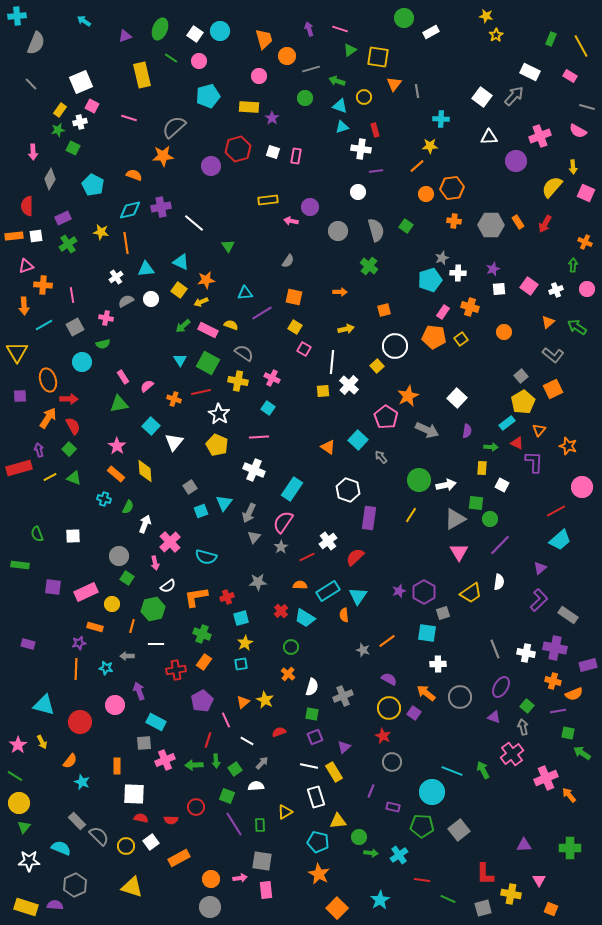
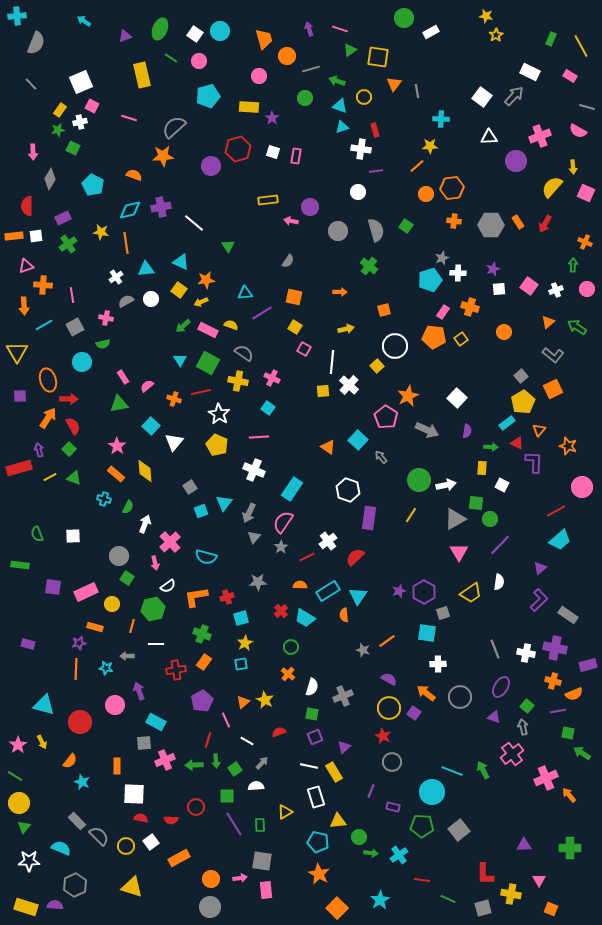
green square at (227, 796): rotated 21 degrees counterclockwise
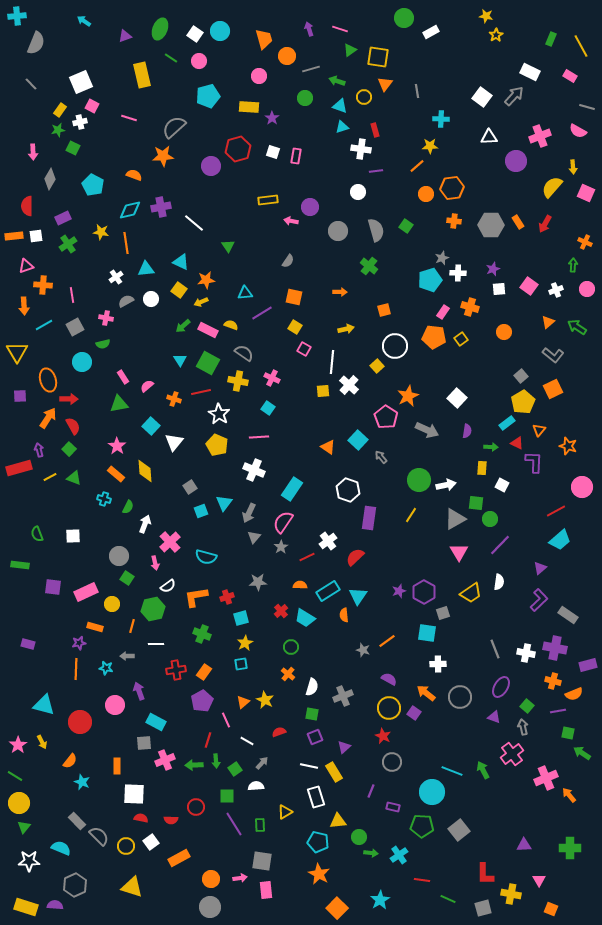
orange triangle at (394, 84): moved 9 px left
orange rectangle at (204, 662): moved 10 px down
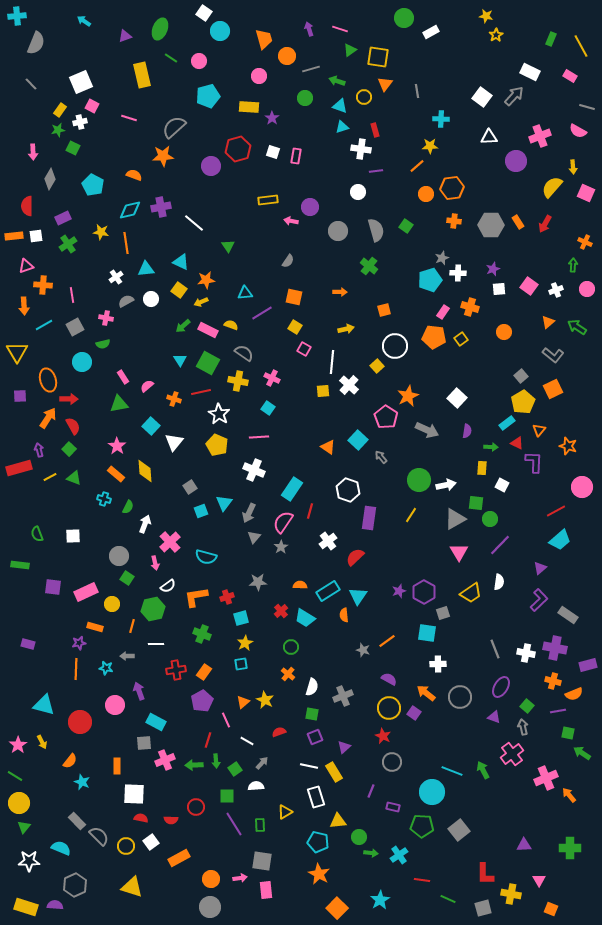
white square at (195, 34): moved 9 px right, 21 px up
red line at (307, 557): moved 3 px right, 46 px up; rotated 49 degrees counterclockwise
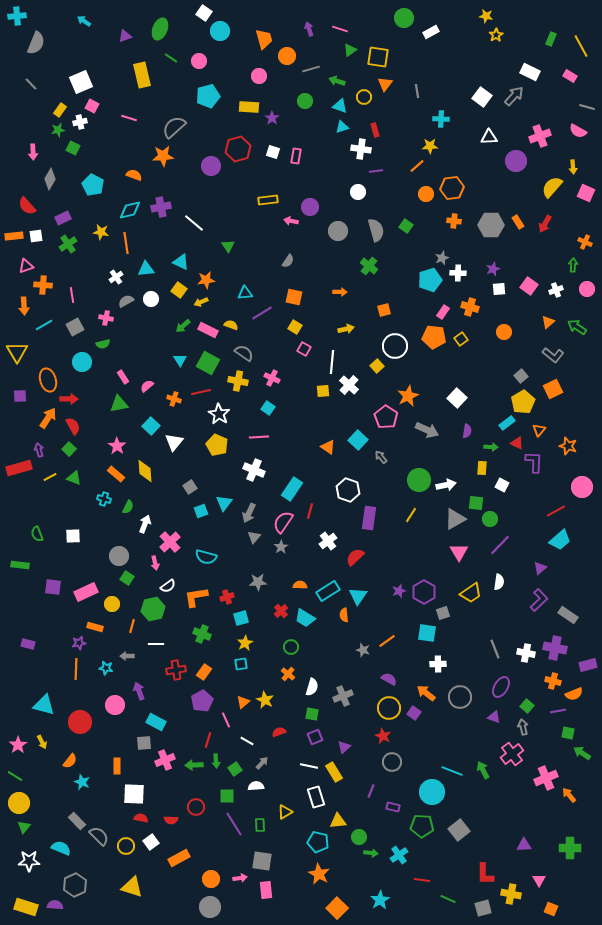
green circle at (305, 98): moved 3 px down
red semicircle at (27, 206): rotated 42 degrees counterclockwise
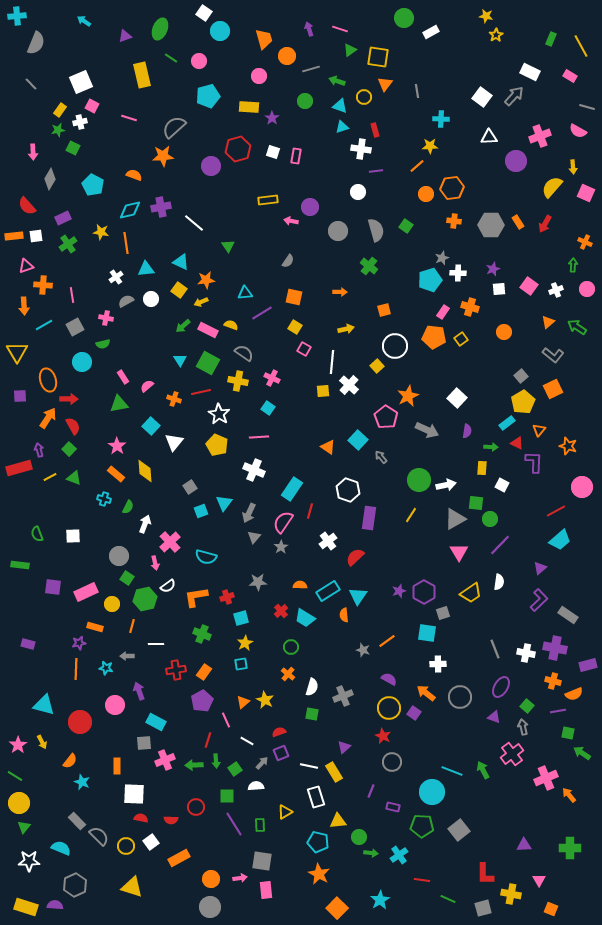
green hexagon at (153, 609): moved 8 px left, 10 px up
purple square at (315, 737): moved 34 px left, 16 px down
